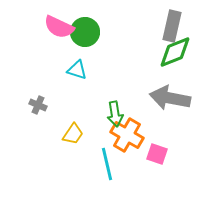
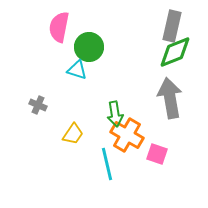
pink semicircle: rotated 76 degrees clockwise
green circle: moved 4 px right, 15 px down
gray arrow: rotated 69 degrees clockwise
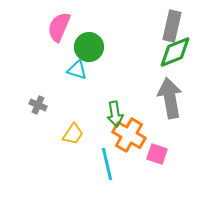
pink semicircle: rotated 12 degrees clockwise
orange cross: moved 2 px right
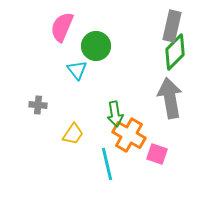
pink semicircle: moved 3 px right
green circle: moved 7 px right, 1 px up
green diamond: rotated 24 degrees counterclockwise
cyan triangle: rotated 35 degrees clockwise
gray cross: rotated 18 degrees counterclockwise
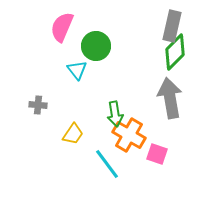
cyan line: rotated 24 degrees counterclockwise
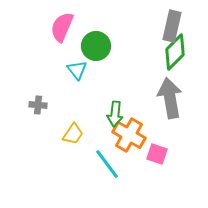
green arrow: rotated 15 degrees clockwise
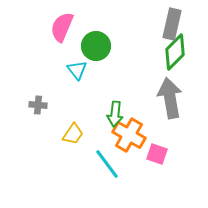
gray rectangle: moved 2 px up
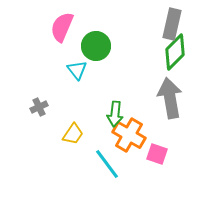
gray cross: moved 1 px right, 2 px down; rotated 30 degrees counterclockwise
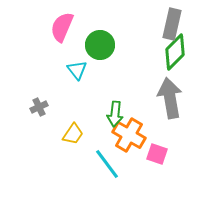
green circle: moved 4 px right, 1 px up
